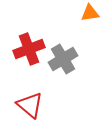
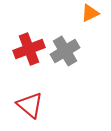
orange triangle: rotated 18 degrees counterclockwise
gray cross: moved 2 px right, 8 px up
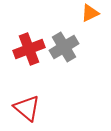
gray cross: moved 1 px left, 4 px up
red triangle: moved 3 px left, 3 px down
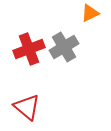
red triangle: moved 1 px up
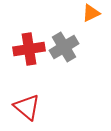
orange triangle: moved 1 px right
red cross: rotated 12 degrees clockwise
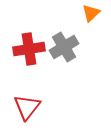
orange triangle: rotated 18 degrees counterclockwise
red triangle: rotated 28 degrees clockwise
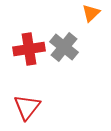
gray cross: rotated 20 degrees counterclockwise
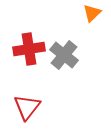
orange triangle: moved 1 px right
gray cross: moved 8 px down
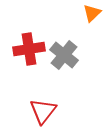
red triangle: moved 16 px right, 4 px down
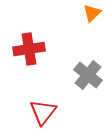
gray cross: moved 24 px right, 20 px down
red triangle: moved 1 px down
